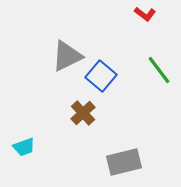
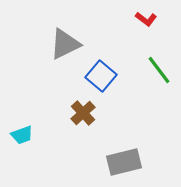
red L-shape: moved 1 px right, 5 px down
gray triangle: moved 2 px left, 12 px up
cyan trapezoid: moved 2 px left, 12 px up
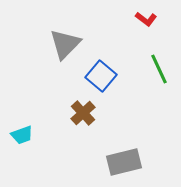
gray triangle: rotated 20 degrees counterclockwise
green line: moved 1 px up; rotated 12 degrees clockwise
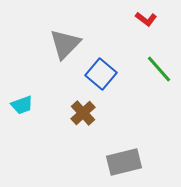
green line: rotated 16 degrees counterclockwise
blue square: moved 2 px up
cyan trapezoid: moved 30 px up
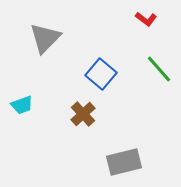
gray triangle: moved 20 px left, 6 px up
brown cross: moved 1 px down
